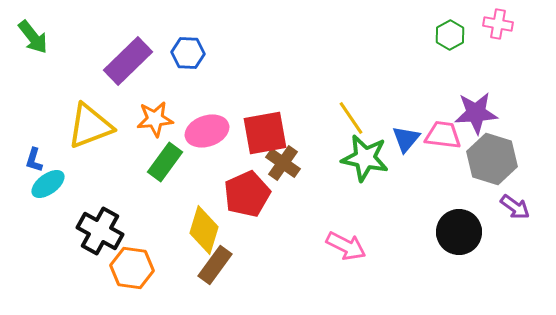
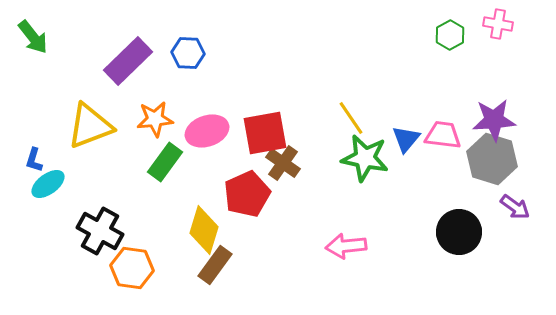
purple star: moved 18 px right, 7 px down
pink arrow: rotated 147 degrees clockwise
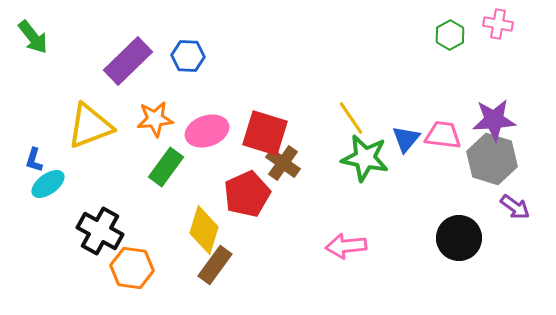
blue hexagon: moved 3 px down
red square: rotated 27 degrees clockwise
green rectangle: moved 1 px right, 5 px down
black circle: moved 6 px down
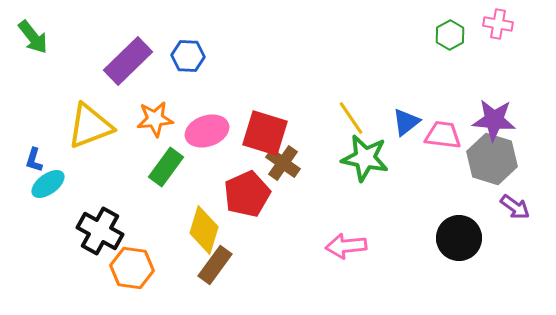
purple star: rotated 9 degrees clockwise
blue triangle: moved 17 px up; rotated 12 degrees clockwise
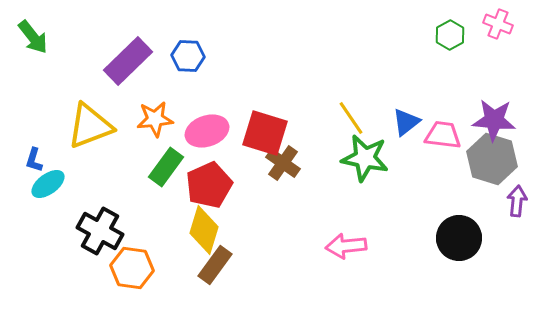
pink cross: rotated 12 degrees clockwise
red pentagon: moved 38 px left, 9 px up
purple arrow: moved 2 px right, 6 px up; rotated 120 degrees counterclockwise
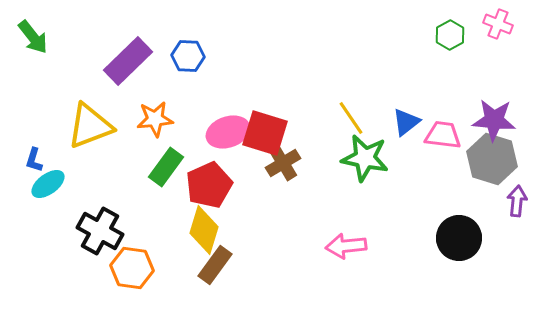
pink ellipse: moved 21 px right, 1 px down
brown cross: rotated 24 degrees clockwise
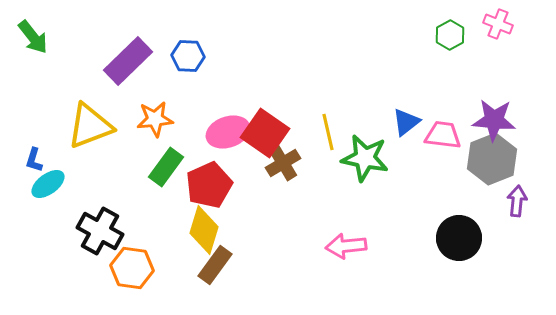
yellow line: moved 23 px left, 14 px down; rotated 21 degrees clockwise
red square: rotated 18 degrees clockwise
gray hexagon: rotated 21 degrees clockwise
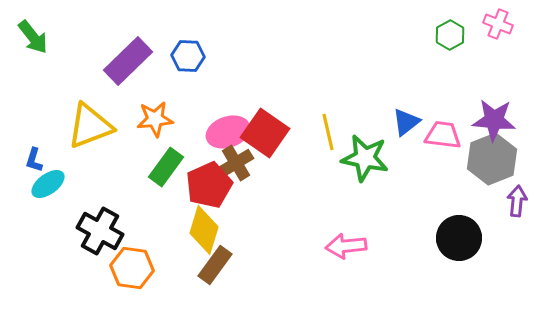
brown cross: moved 47 px left
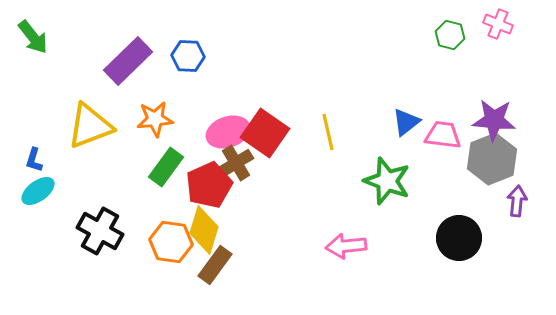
green hexagon: rotated 16 degrees counterclockwise
green star: moved 22 px right, 23 px down; rotated 9 degrees clockwise
cyan ellipse: moved 10 px left, 7 px down
orange hexagon: moved 39 px right, 26 px up
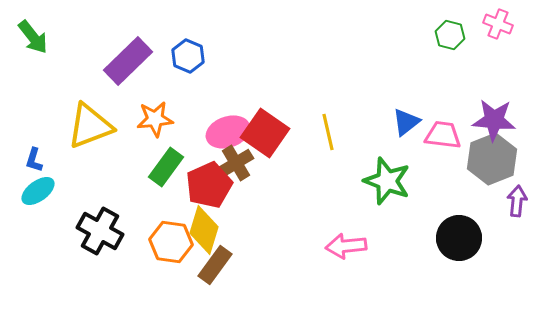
blue hexagon: rotated 20 degrees clockwise
